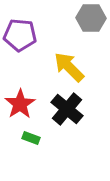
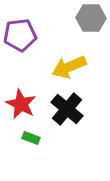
purple pentagon: rotated 12 degrees counterclockwise
yellow arrow: rotated 68 degrees counterclockwise
red star: moved 1 px right; rotated 12 degrees counterclockwise
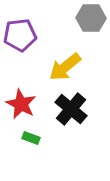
yellow arrow: moved 4 px left; rotated 16 degrees counterclockwise
black cross: moved 4 px right
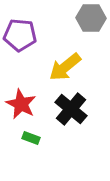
purple pentagon: rotated 12 degrees clockwise
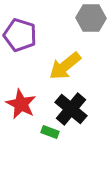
purple pentagon: rotated 12 degrees clockwise
yellow arrow: moved 1 px up
green rectangle: moved 19 px right, 6 px up
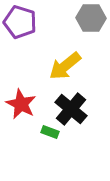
purple pentagon: moved 13 px up
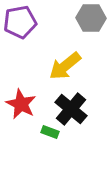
purple pentagon: rotated 28 degrees counterclockwise
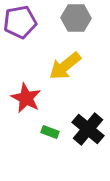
gray hexagon: moved 15 px left
red star: moved 5 px right, 6 px up
black cross: moved 17 px right, 20 px down
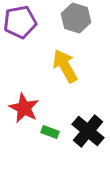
gray hexagon: rotated 16 degrees clockwise
yellow arrow: rotated 100 degrees clockwise
red star: moved 2 px left, 10 px down
black cross: moved 2 px down
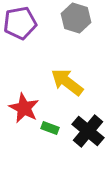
purple pentagon: moved 1 px down
yellow arrow: moved 2 px right, 16 px down; rotated 24 degrees counterclockwise
green rectangle: moved 4 px up
